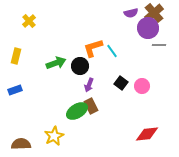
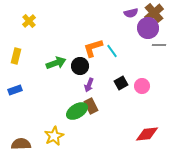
black square: rotated 24 degrees clockwise
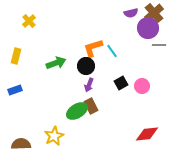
black circle: moved 6 px right
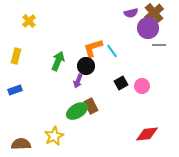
green arrow: moved 2 px right, 2 px up; rotated 48 degrees counterclockwise
purple arrow: moved 11 px left, 4 px up
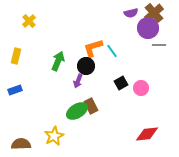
pink circle: moved 1 px left, 2 px down
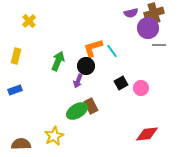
brown cross: rotated 24 degrees clockwise
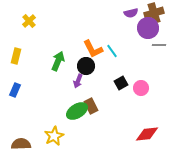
orange L-shape: moved 1 px down; rotated 100 degrees counterclockwise
blue rectangle: rotated 48 degrees counterclockwise
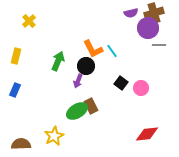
black square: rotated 24 degrees counterclockwise
